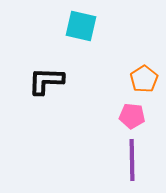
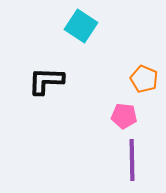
cyan square: rotated 20 degrees clockwise
orange pentagon: rotated 16 degrees counterclockwise
pink pentagon: moved 8 px left
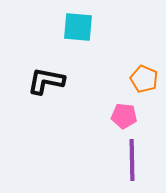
cyan square: moved 3 px left, 1 px down; rotated 28 degrees counterclockwise
black L-shape: rotated 9 degrees clockwise
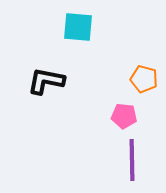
orange pentagon: rotated 8 degrees counterclockwise
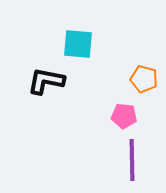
cyan square: moved 17 px down
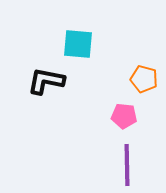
purple line: moved 5 px left, 5 px down
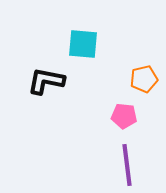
cyan square: moved 5 px right
orange pentagon: rotated 28 degrees counterclockwise
purple line: rotated 6 degrees counterclockwise
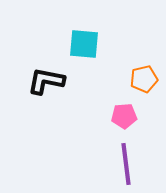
cyan square: moved 1 px right
pink pentagon: rotated 10 degrees counterclockwise
purple line: moved 1 px left, 1 px up
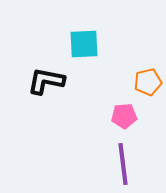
cyan square: rotated 8 degrees counterclockwise
orange pentagon: moved 4 px right, 3 px down
purple line: moved 3 px left
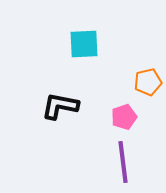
black L-shape: moved 14 px right, 25 px down
pink pentagon: moved 1 px down; rotated 15 degrees counterclockwise
purple line: moved 2 px up
